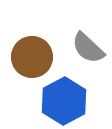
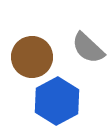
blue hexagon: moved 7 px left
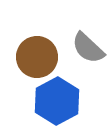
brown circle: moved 5 px right
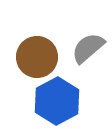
gray semicircle: rotated 96 degrees clockwise
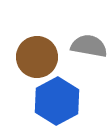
gray semicircle: moved 1 px right, 2 px up; rotated 51 degrees clockwise
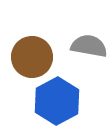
brown circle: moved 5 px left
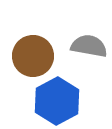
brown circle: moved 1 px right, 1 px up
